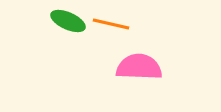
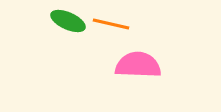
pink semicircle: moved 1 px left, 2 px up
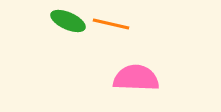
pink semicircle: moved 2 px left, 13 px down
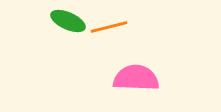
orange line: moved 2 px left, 3 px down; rotated 27 degrees counterclockwise
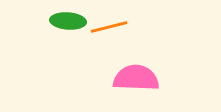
green ellipse: rotated 20 degrees counterclockwise
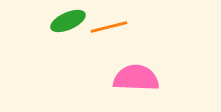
green ellipse: rotated 28 degrees counterclockwise
